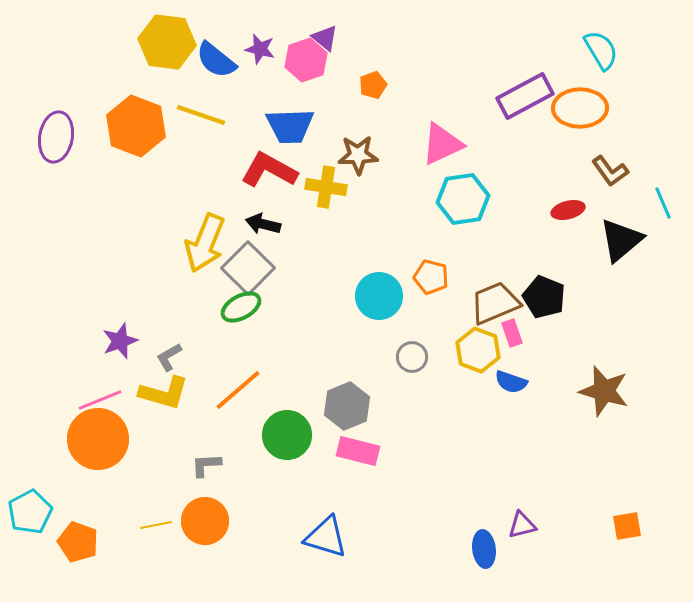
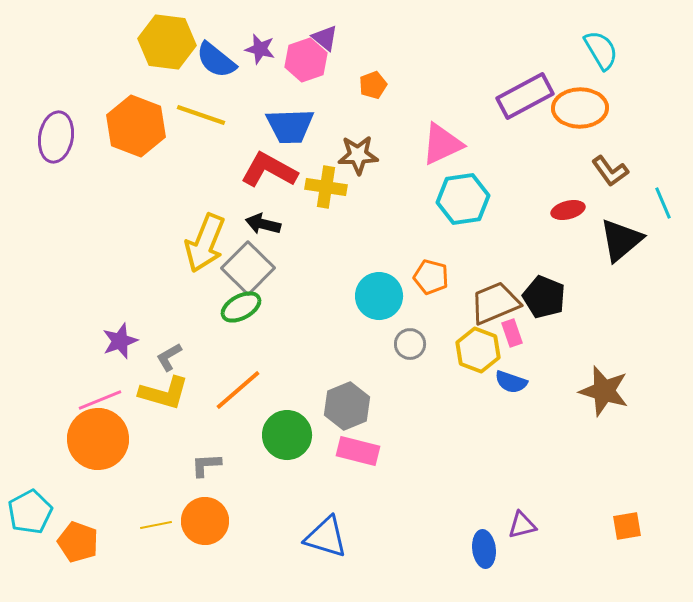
gray circle at (412, 357): moved 2 px left, 13 px up
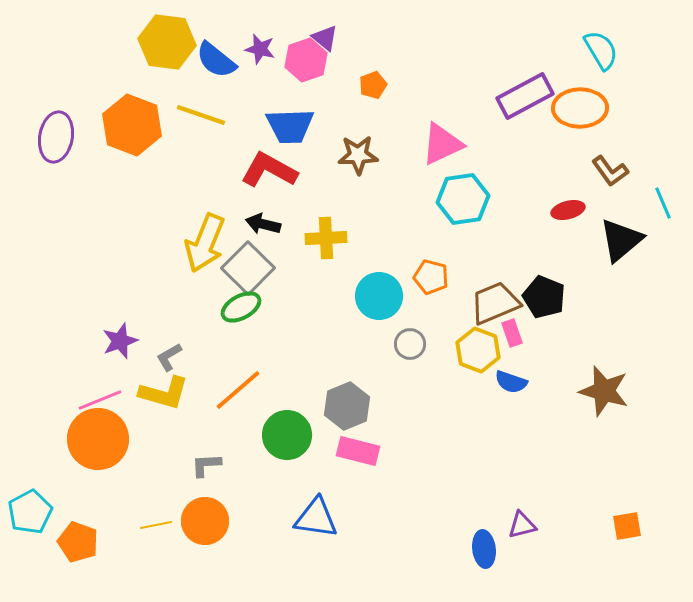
orange hexagon at (136, 126): moved 4 px left, 1 px up
yellow cross at (326, 187): moved 51 px down; rotated 12 degrees counterclockwise
blue triangle at (326, 537): moved 10 px left, 19 px up; rotated 9 degrees counterclockwise
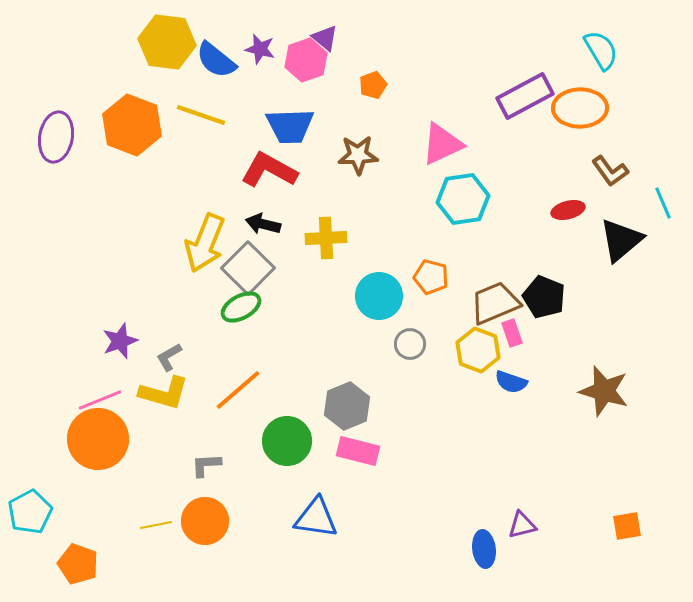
green circle at (287, 435): moved 6 px down
orange pentagon at (78, 542): moved 22 px down
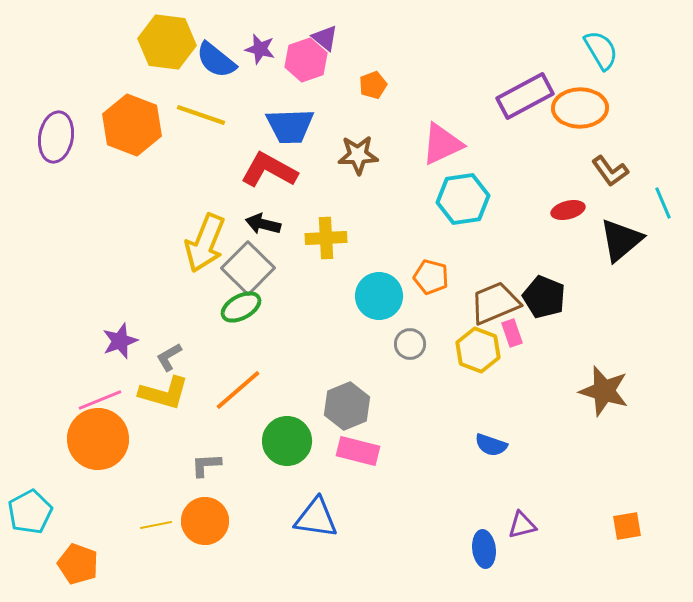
blue semicircle at (511, 382): moved 20 px left, 63 px down
